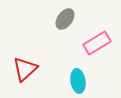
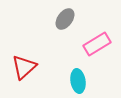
pink rectangle: moved 1 px down
red triangle: moved 1 px left, 2 px up
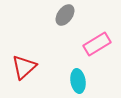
gray ellipse: moved 4 px up
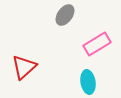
cyan ellipse: moved 10 px right, 1 px down
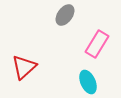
pink rectangle: rotated 28 degrees counterclockwise
cyan ellipse: rotated 15 degrees counterclockwise
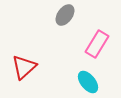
cyan ellipse: rotated 15 degrees counterclockwise
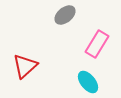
gray ellipse: rotated 15 degrees clockwise
red triangle: moved 1 px right, 1 px up
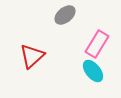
red triangle: moved 7 px right, 10 px up
cyan ellipse: moved 5 px right, 11 px up
